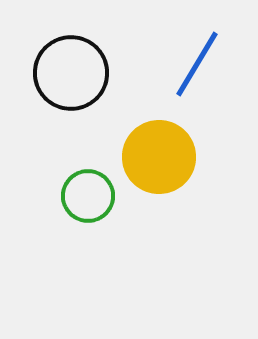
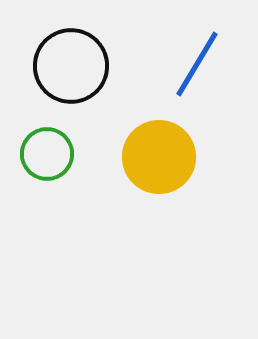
black circle: moved 7 px up
green circle: moved 41 px left, 42 px up
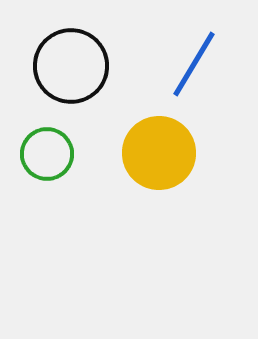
blue line: moved 3 px left
yellow circle: moved 4 px up
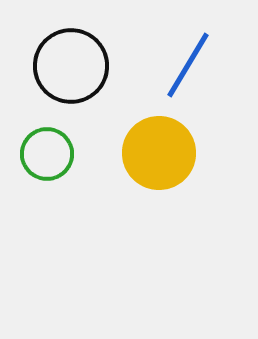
blue line: moved 6 px left, 1 px down
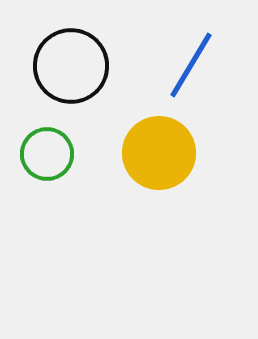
blue line: moved 3 px right
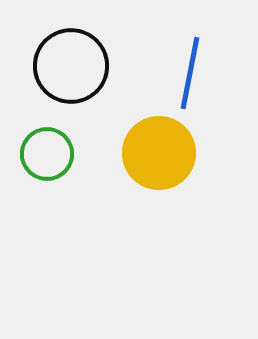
blue line: moved 1 px left, 8 px down; rotated 20 degrees counterclockwise
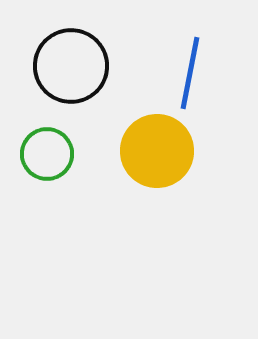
yellow circle: moved 2 px left, 2 px up
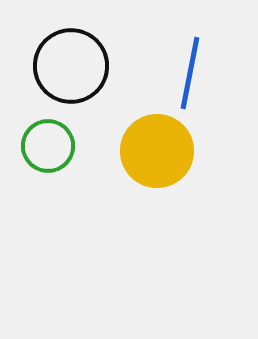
green circle: moved 1 px right, 8 px up
